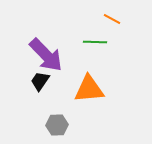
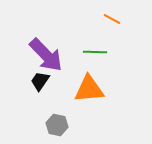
green line: moved 10 px down
gray hexagon: rotated 15 degrees clockwise
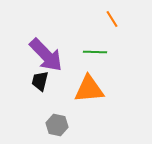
orange line: rotated 30 degrees clockwise
black trapezoid: rotated 20 degrees counterclockwise
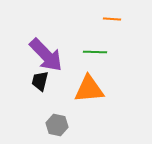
orange line: rotated 54 degrees counterclockwise
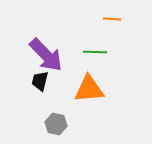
gray hexagon: moved 1 px left, 1 px up
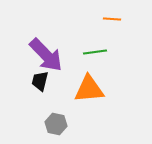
green line: rotated 10 degrees counterclockwise
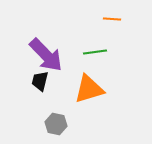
orange triangle: rotated 12 degrees counterclockwise
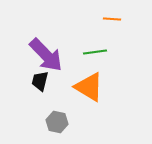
orange triangle: moved 2 px up; rotated 48 degrees clockwise
gray hexagon: moved 1 px right, 2 px up
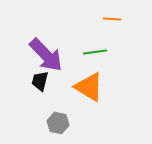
gray hexagon: moved 1 px right, 1 px down
